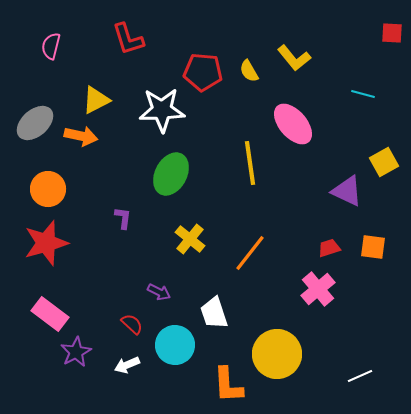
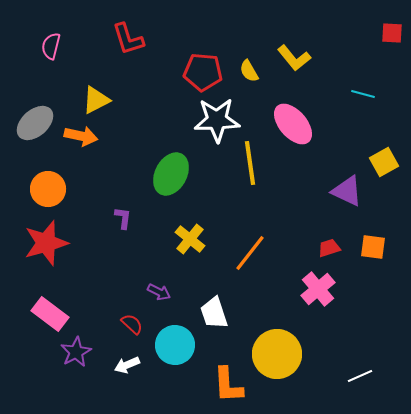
white star: moved 55 px right, 10 px down
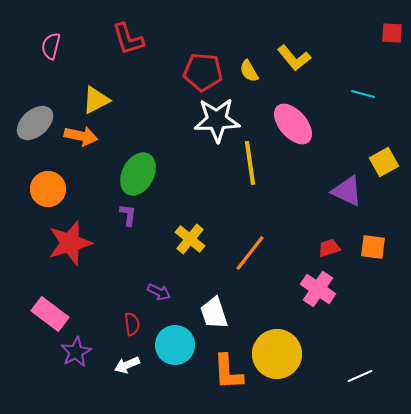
green ellipse: moved 33 px left
purple L-shape: moved 5 px right, 3 px up
red star: moved 24 px right
pink cross: rotated 16 degrees counterclockwise
red semicircle: rotated 40 degrees clockwise
orange L-shape: moved 13 px up
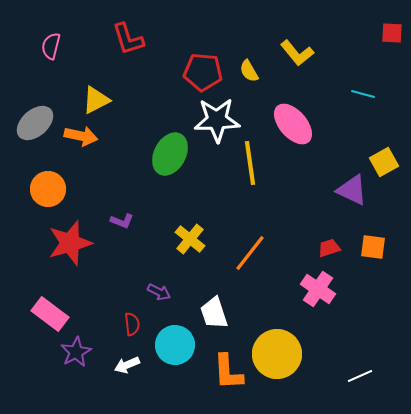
yellow L-shape: moved 3 px right, 5 px up
green ellipse: moved 32 px right, 20 px up
purple triangle: moved 5 px right, 1 px up
purple L-shape: moved 6 px left, 6 px down; rotated 105 degrees clockwise
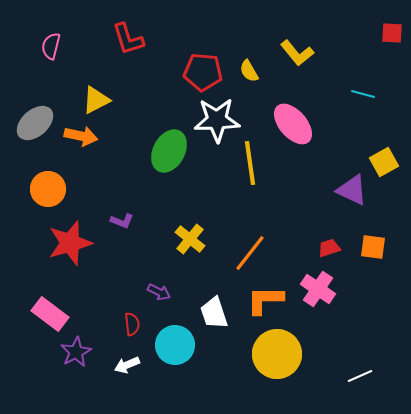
green ellipse: moved 1 px left, 3 px up
orange L-shape: moved 37 px right, 72 px up; rotated 93 degrees clockwise
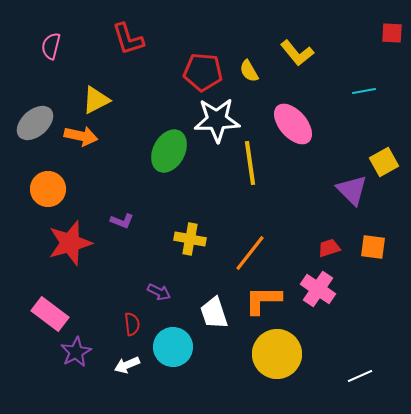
cyan line: moved 1 px right, 3 px up; rotated 25 degrees counterclockwise
purple triangle: rotated 20 degrees clockwise
yellow cross: rotated 28 degrees counterclockwise
orange L-shape: moved 2 px left
cyan circle: moved 2 px left, 2 px down
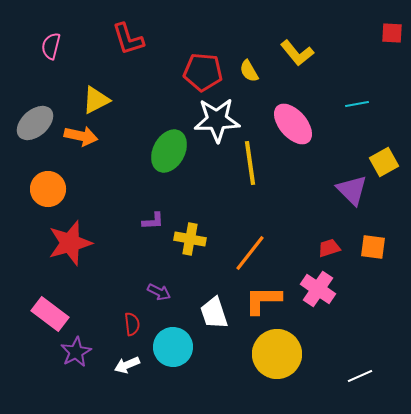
cyan line: moved 7 px left, 13 px down
purple L-shape: moved 31 px right; rotated 25 degrees counterclockwise
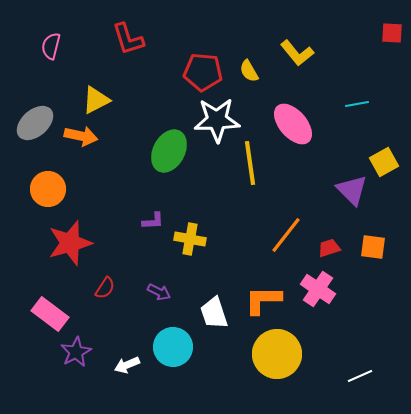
orange line: moved 36 px right, 18 px up
red semicircle: moved 27 px left, 36 px up; rotated 40 degrees clockwise
